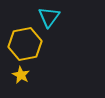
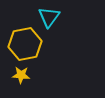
yellow star: rotated 24 degrees counterclockwise
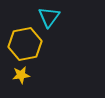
yellow star: rotated 12 degrees counterclockwise
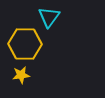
yellow hexagon: rotated 12 degrees clockwise
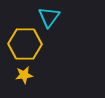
yellow star: moved 3 px right
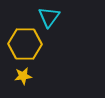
yellow star: moved 1 px left, 1 px down
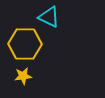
cyan triangle: rotated 40 degrees counterclockwise
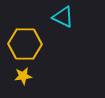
cyan triangle: moved 14 px right
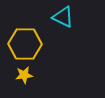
yellow star: moved 1 px right, 1 px up
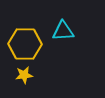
cyan triangle: moved 14 px down; rotated 30 degrees counterclockwise
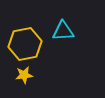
yellow hexagon: rotated 12 degrees counterclockwise
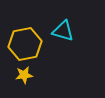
cyan triangle: rotated 20 degrees clockwise
